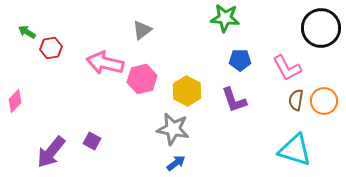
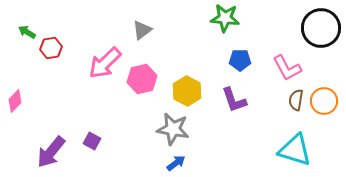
pink arrow: rotated 57 degrees counterclockwise
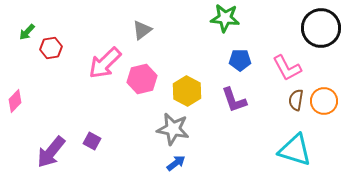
green arrow: rotated 78 degrees counterclockwise
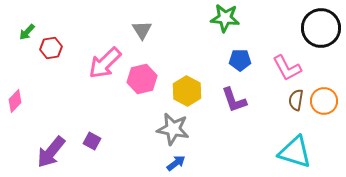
gray triangle: rotated 25 degrees counterclockwise
cyan triangle: moved 2 px down
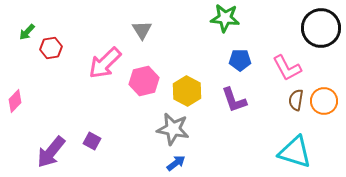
pink hexagon: moved 2 px right, 2 px down
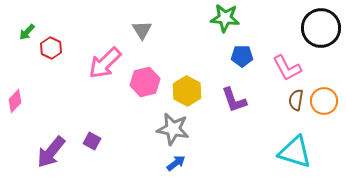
red hexagon: rotated 25 degrees counterclockwise
blue pentagon: moved 2 px right, 4 px up
pink hexagon: moved 1 px right, 1 px down
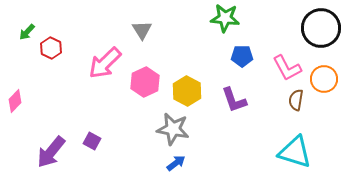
pink hexagon: rotated 12 degrees counterclockwise
orange circle: moved 22 px up
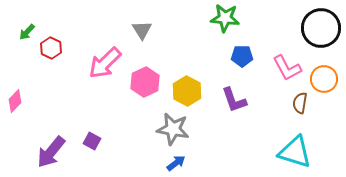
brown semicircle: moved 4 px right, 3 px down
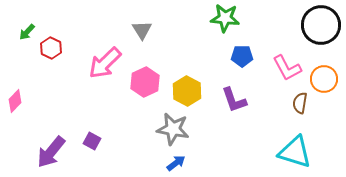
black circle: moved 3 px up
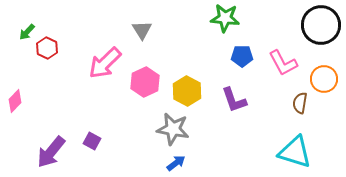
red hexagon: moved 4 px left
pink L-shape: moved 4 px left, 5 px up
